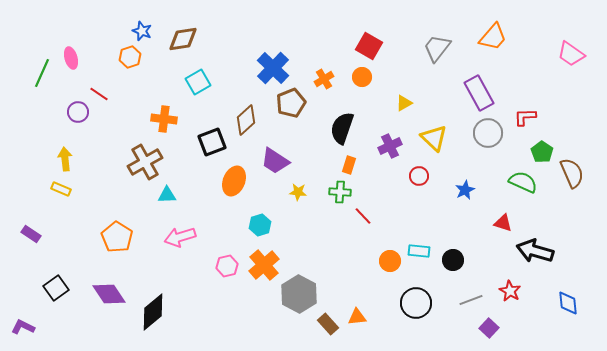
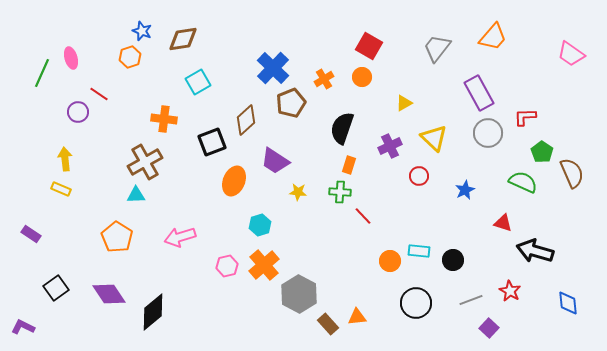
cyan triangle at (167, 195): moved 31 px left
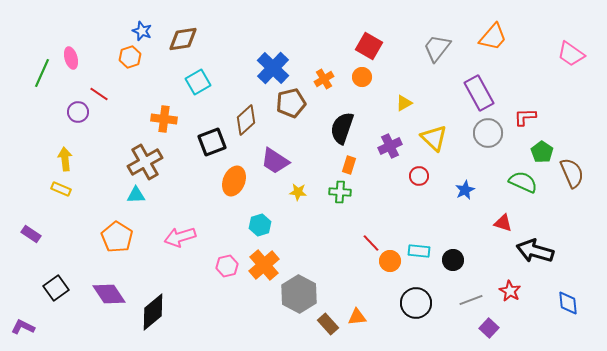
brown pentagon at (291, 103): rotated 8 degrees clockwise
red line at (363, 216): moved 8 px right, 27 px down
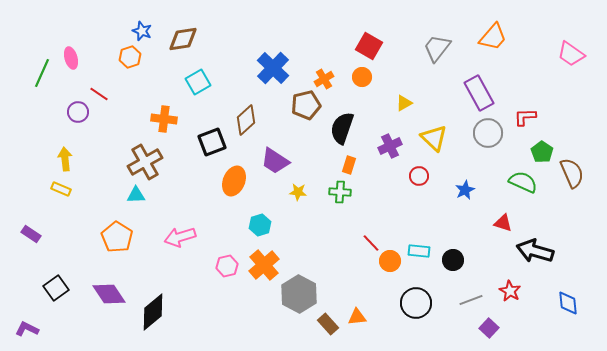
brown pentagon at (291, 103): moved 15 px right, 2 px down
purple L-shape at (23, 327): moved 4 px right, 2 px down
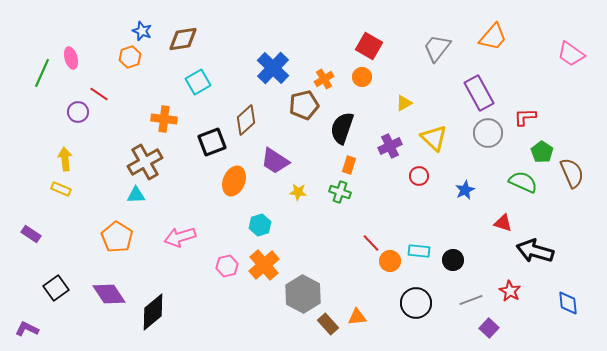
brown pentagon at (306, 105): moved 2 px left
green cross at (340, 192): rotated 15 degrees clockwise
gray hexagon at (299, 294): moved 4 px right
